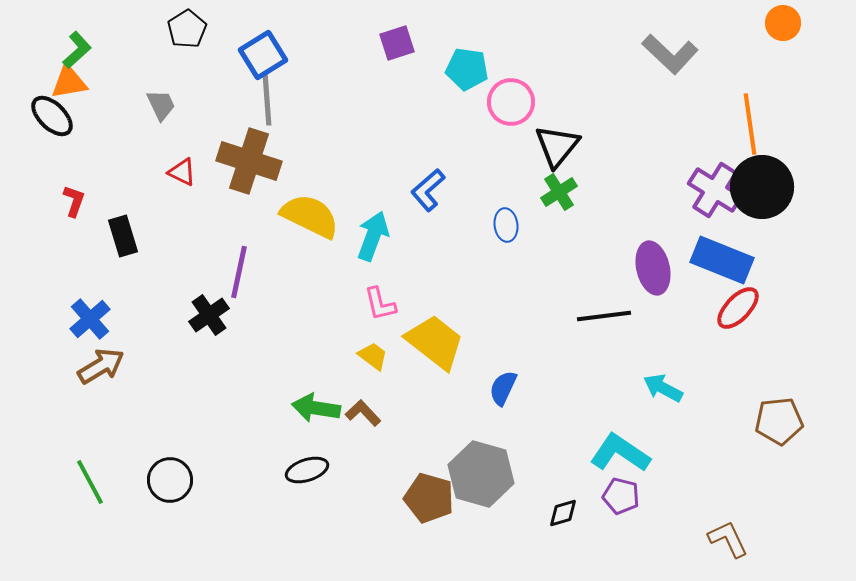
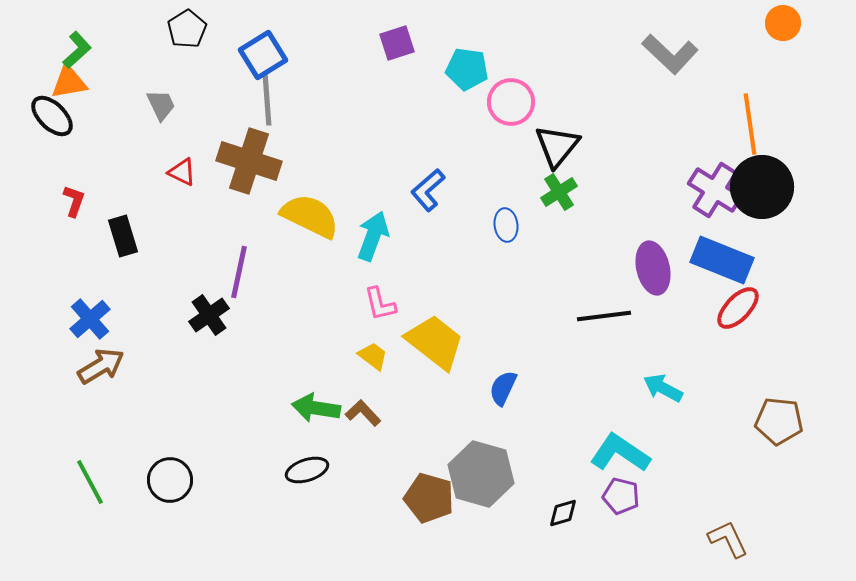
brown pentagon at (779, 421): rotated 12 degrees clockwise
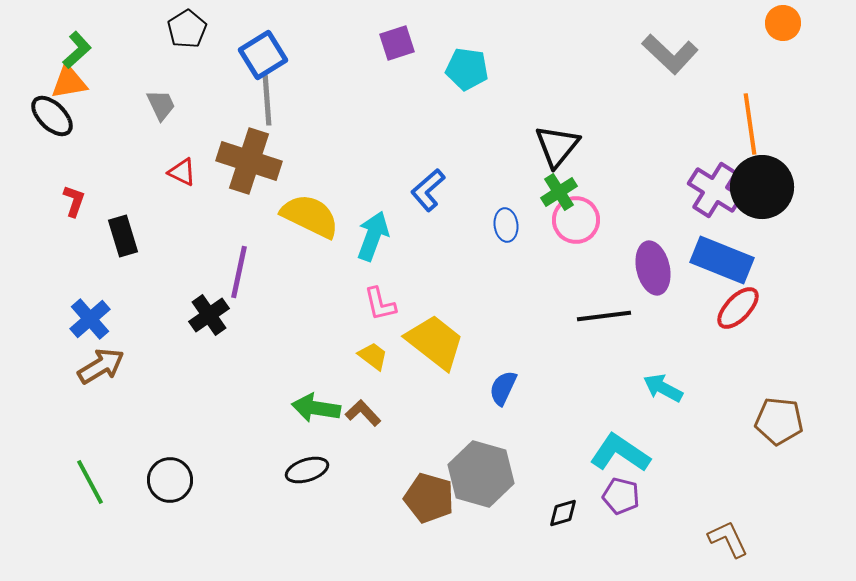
pink circle at (511, 102): moved 65 px right, 118 px down
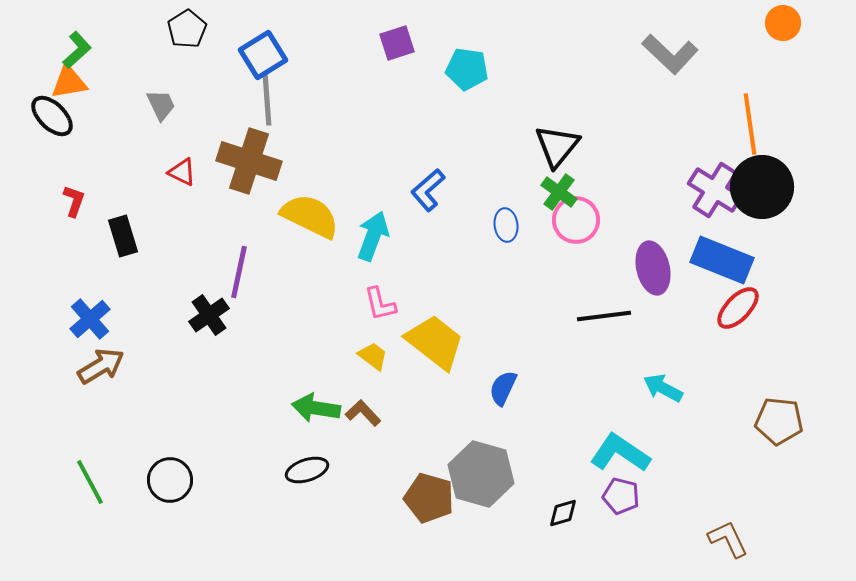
green cross at (559, 192): rotated 21 degrees counterclockwise
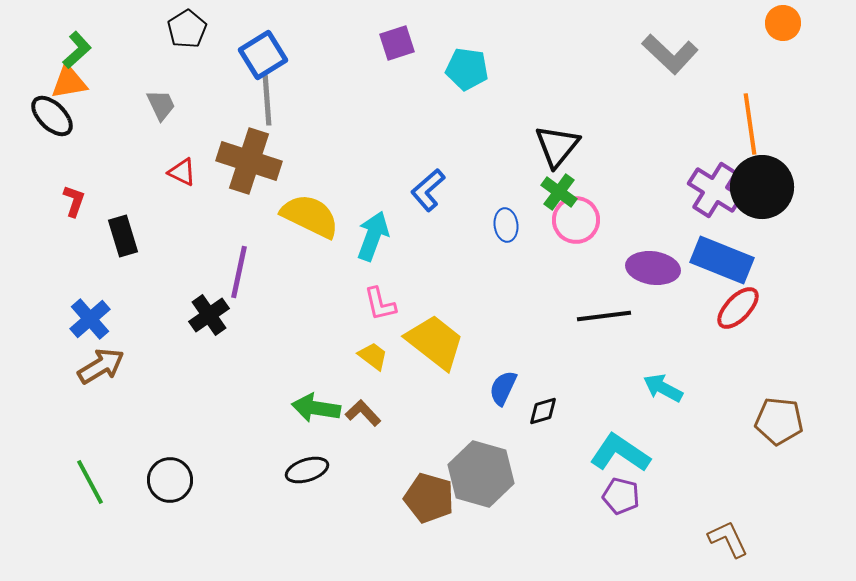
purple ellipse at (653, 268): rotated 69 degrees counterclockwise
black diamond at (563, 513): moved 20 px left, 102 px up
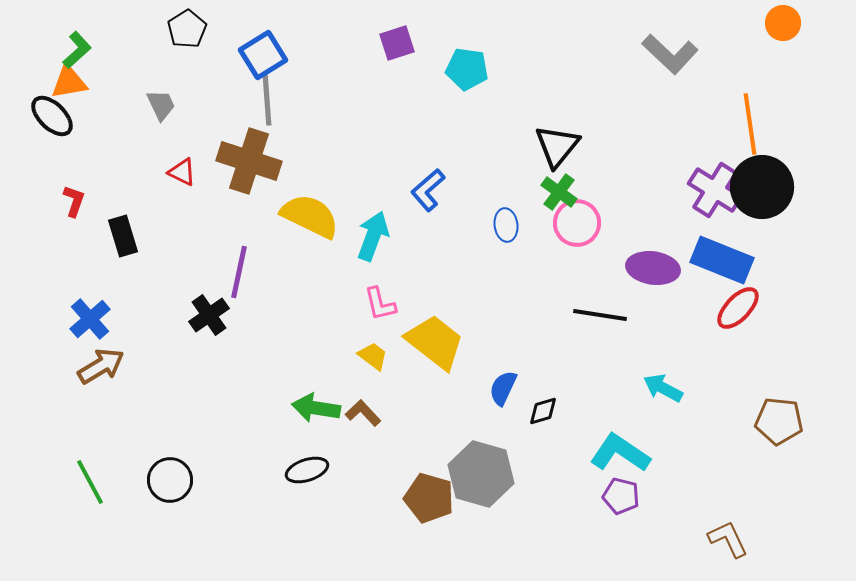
pink circle at (576, 220): moved 1 px right, 3 px down
black line at (604, 316): moved 4 px left, 1 px up; rotated 16 degrees clockwise
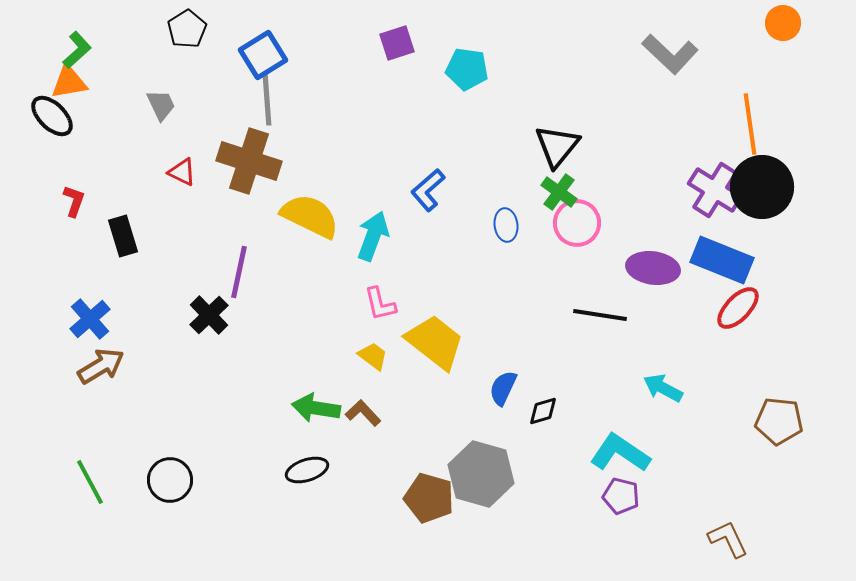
black cross at (209, 315): rotated 9 degrees counterclockwise
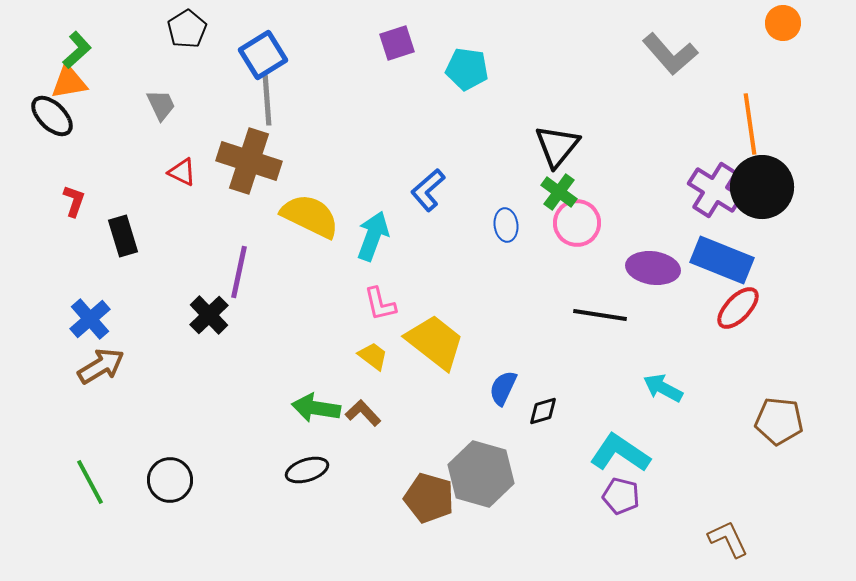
gray L-shape at (670, 54): rotated 6 degrees clockwise
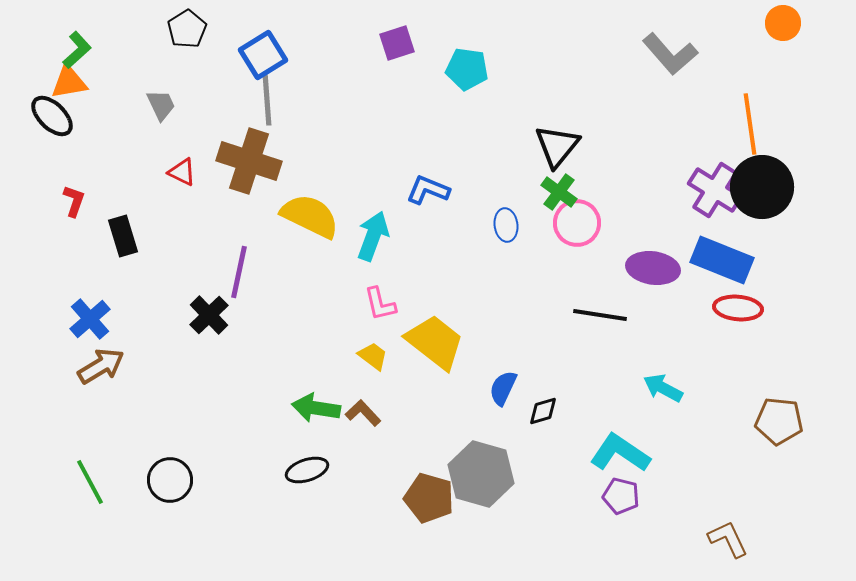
blue L-shape at (428, 190): rotated 63 degrees clockwise
red ellipse at (738, 308): rotated 51 degrees clockwise
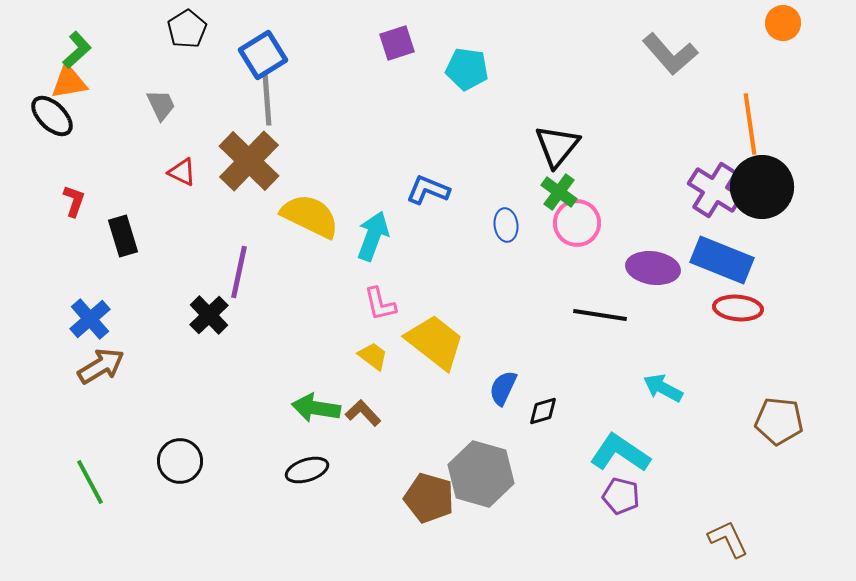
brown cross at (249, 161): rotated 26 degrees clockwise
black circle at (170, 480): moved 10 px right, 19 px up
